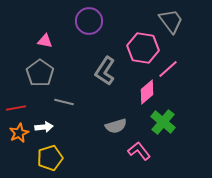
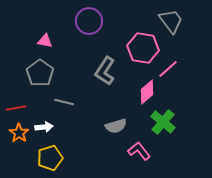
orange star: rotated 12 degrees counterclockwise
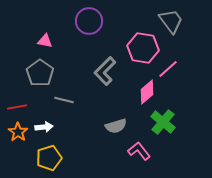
gray L-shape: rotated 12 degrees clockwise
gray line: moved 2 px up
red line: moved 1 px right, 1 px up
orange star: moved 1 px left, 1 px up
yellow pentagon: moved 1 px left
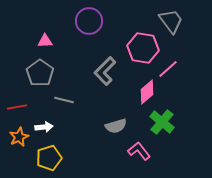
pink triangle: rotated 14 degrees counterclockwise
green cross: moved 1 px left
orange star: moved 1 px right, 5 px down; rotated 12 degrees clockwise
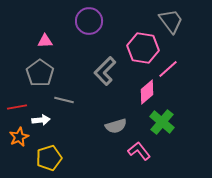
white arrow: moved 3 px left, 7 px up
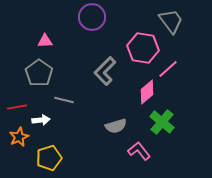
purple circle: moved 3 px right, 4 px up
gray pentagon: moved 1 px left
